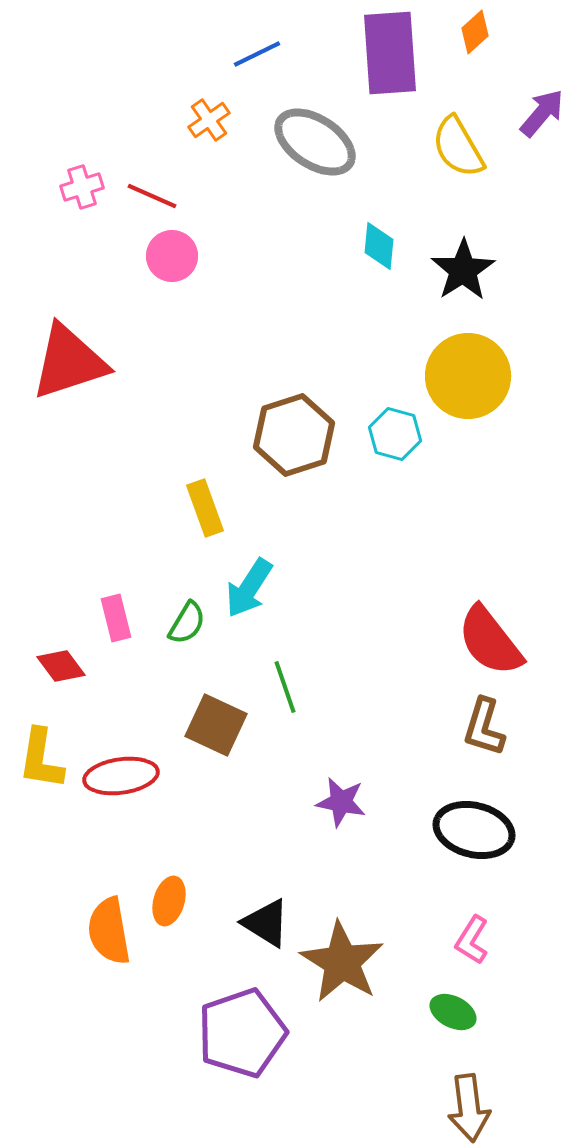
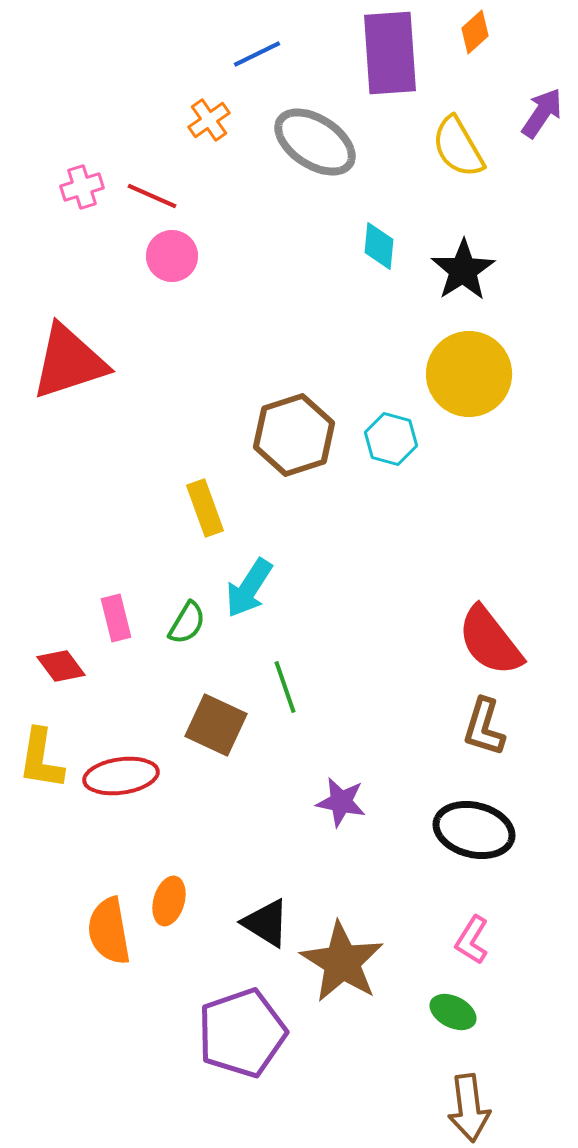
purple arrow: rotated 6 degrees counterclockwise
yellow circle: moved 1 px right, 2 px up
cyan hexagon: moved 4 px left, 5 px down
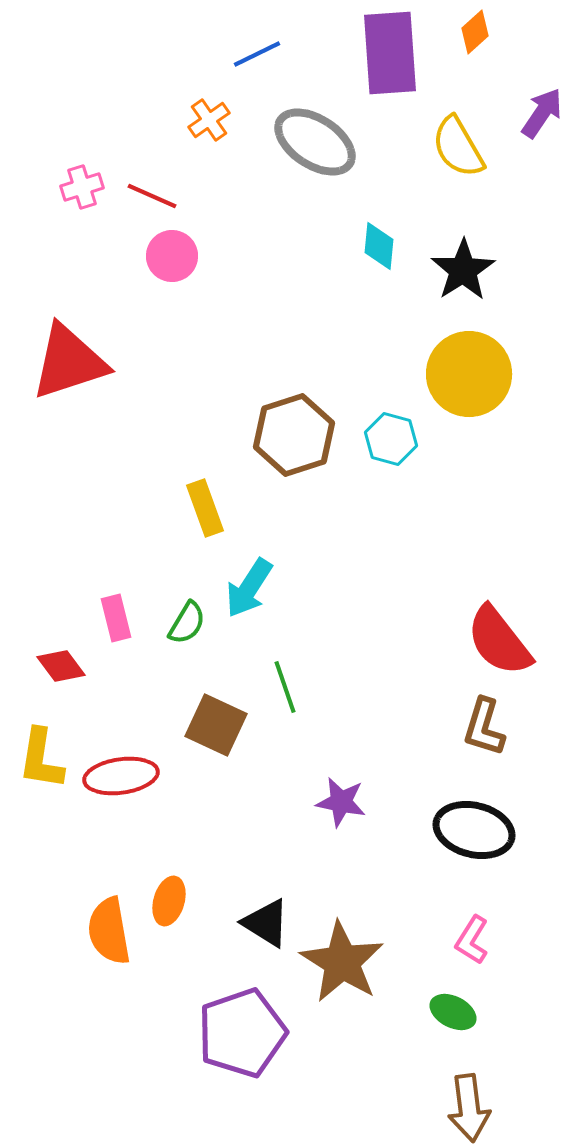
red semicircle: moved 9 px right
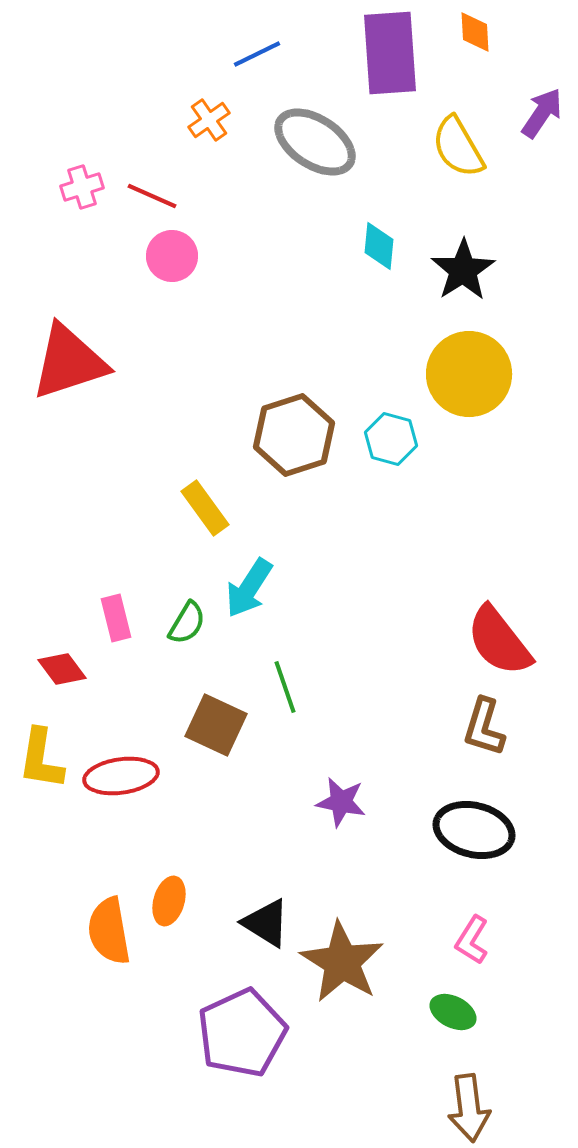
orange diamond: rotated 51 degrees counterclockwise
yellow rectangle: rotated 16 degrees counterclockwise
red diamond: moved 1 px right, 3 px down
purple pentagon: rotated 6 degrees counterclockwise
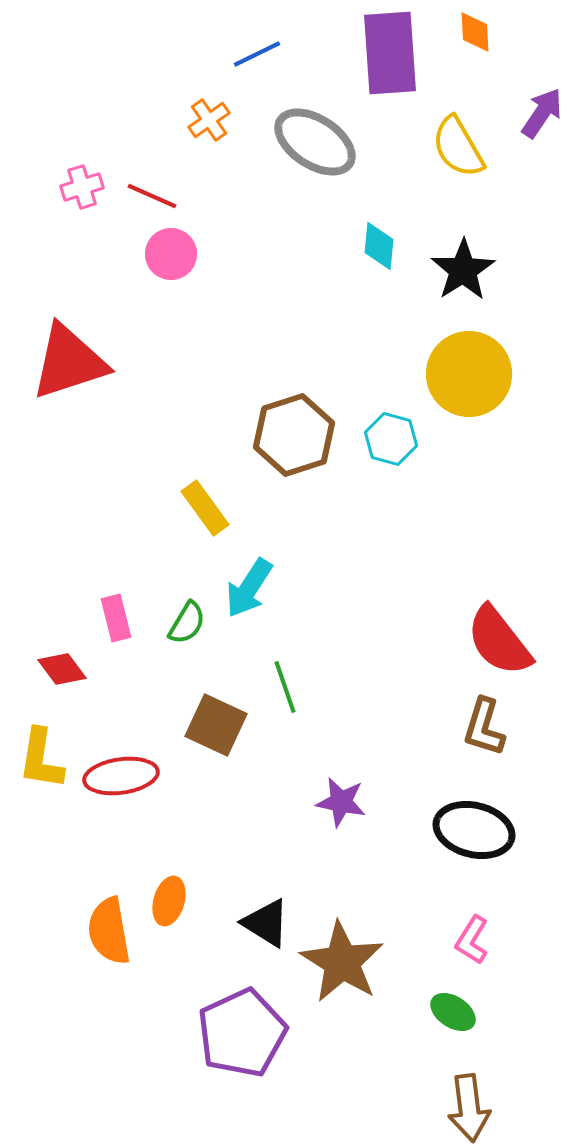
pink circle: moved 1 px left, 2 px up
green ellipse: rotated 6 degrees clockwise
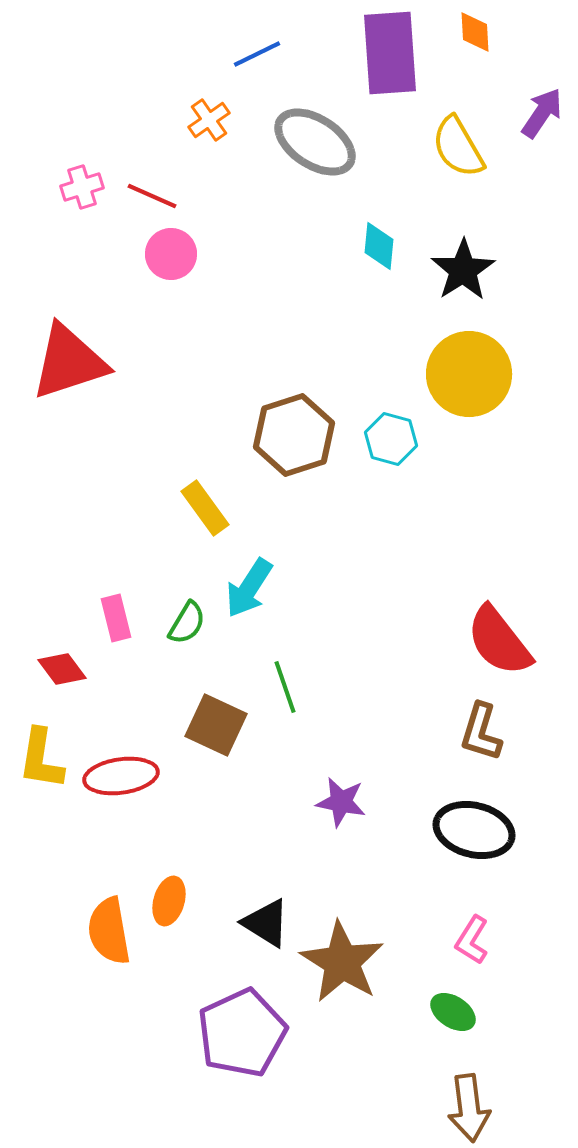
brown L-shape: moved 3 px left, 5 px down
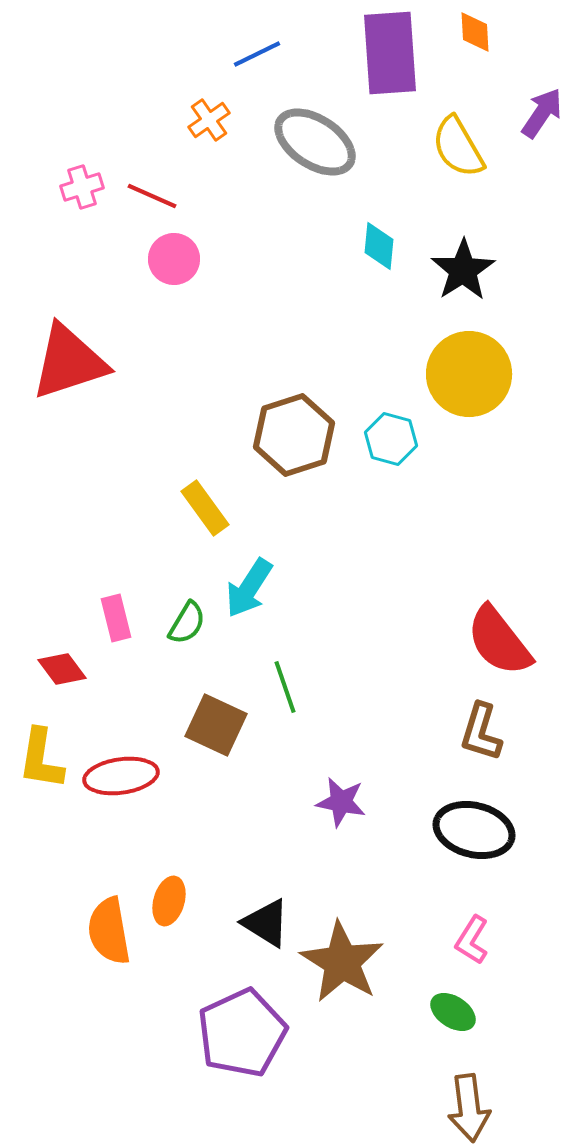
pink circle: moved 3 px right, 5 px down
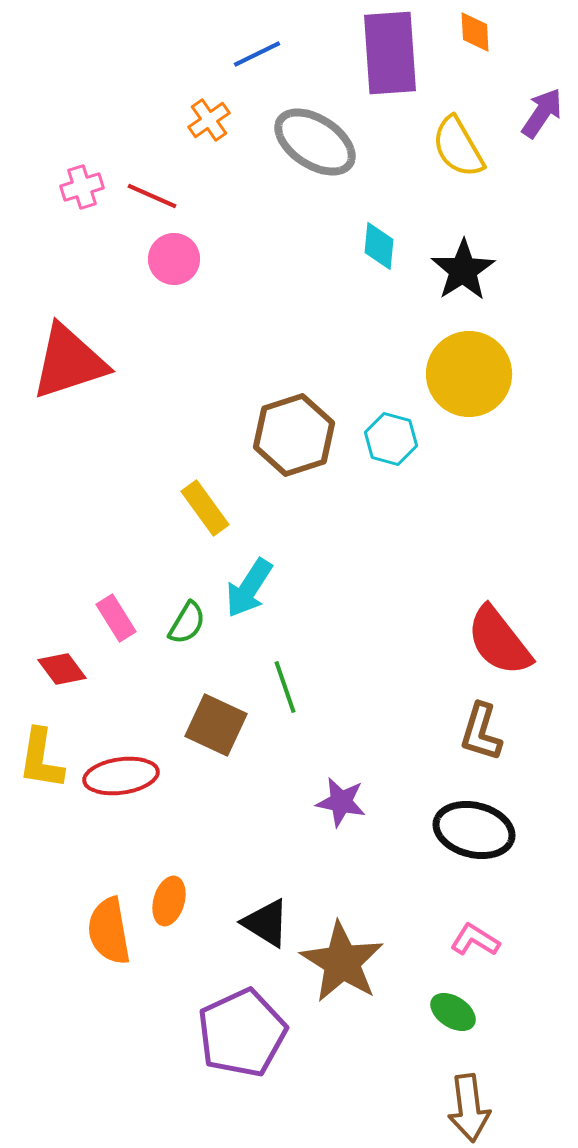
pink rectangle: rotated 18 degrees counterclockwise
pink L-shape: moved 3 px right; rotated 90 degrees clockwise
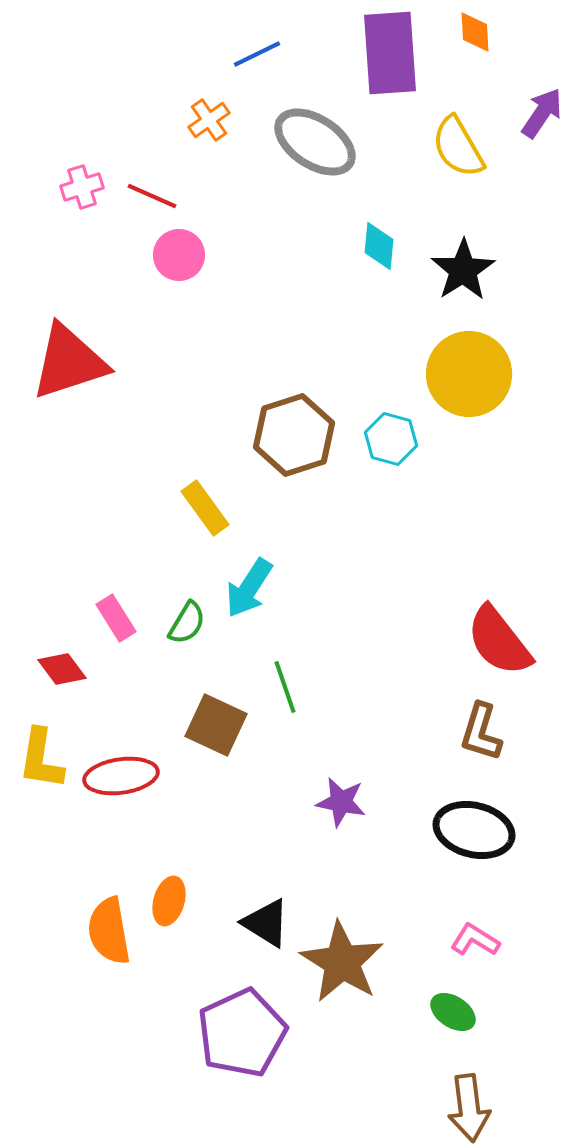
pink circle: moved 5 px right, 4 px up
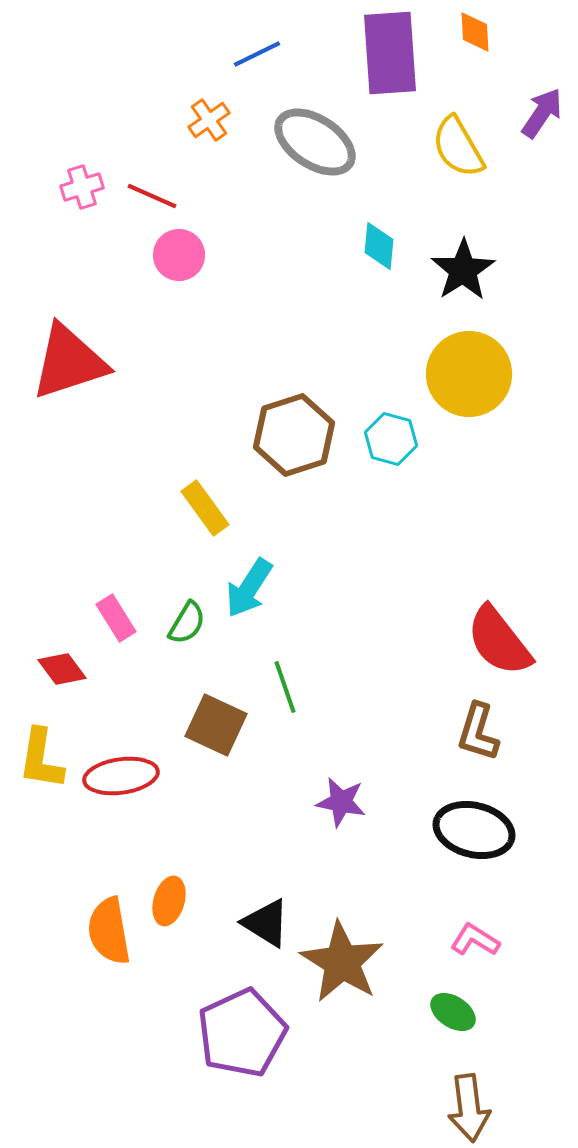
brown L-shape: moved 3 px left
